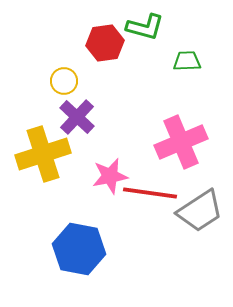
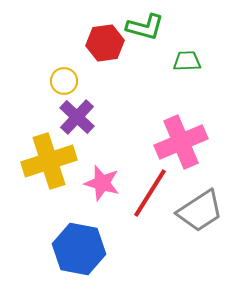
yellow cross: moved 6 px right, 7 px down
pink star: moved 8 px left, 7 px down; rotated 27 degrees clockwise
red line: rotated 66 degrees counterclockwise
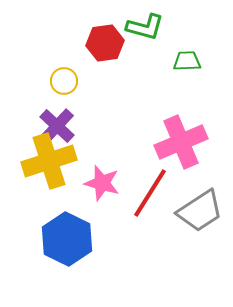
purple cross: moved 20 px left, 9 px down
blue hexagon: moved 12 px left, 10 px up; rotated 15 degrees clockwise
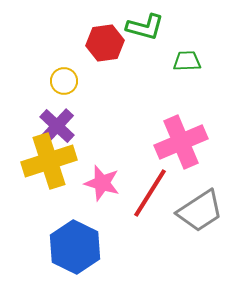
blue hexagon: moved 8 px right, 8 px down
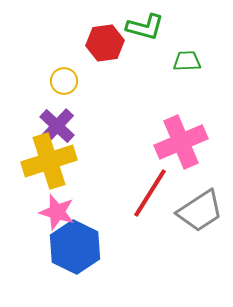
pink star: moved 45 px left, 29 px down
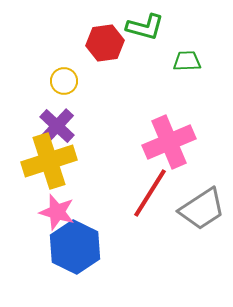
pink cross: moved 12 px left
gray trapezoid: moved 2 px right, 2 px up
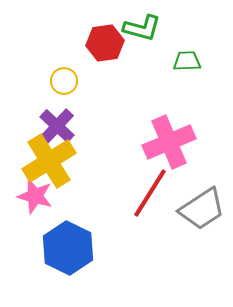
green L-shape: moved 3 px left, 1 px down
yellow cross: rotated 14 degrees counterclockwise
pink star: moved 22 px left, 16 px up
blue hexagon: moved 7 px left, 1 px down
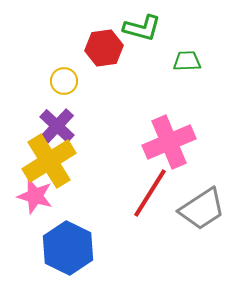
red hexagon: moved 1 px left, 5 px down
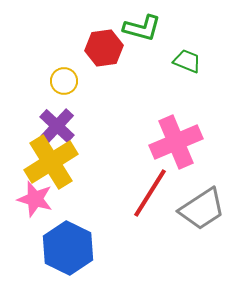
green trapezoid: rotated 24 degrees clockwise
pink cross: moved 7 px right
yellow cross: moved 2 px right, 1 px down
pink star: moved 3 px down
